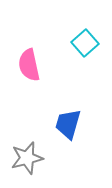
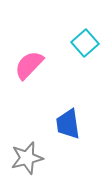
pink semicircle: rotated 56 degrees clockwise
blue trapezoid: rotated 24 degrees counterclockwise
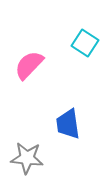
cyan square: rotated 16 degrees counterclockwise
gray star: rotated 20 degrees clockwise
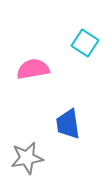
pink semicircle: moved 4 px right, 4 px down; rotated 36 degrees clockwise
gray star: rotated 16 degrees counterclockwise
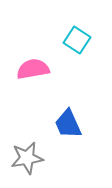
cyan square: moved 8 px left, 3 px up
blue trapezoid: rotated 16 degrees counterclockwise
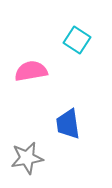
pink semicircle: moved 2 px left, 2 px down
blue trapezoid: rotated 16 degrees clockwise
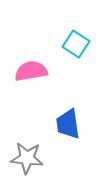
cyan square: moved 1 px left, 4 px down
gray star: rotated 16 degrees clockwise
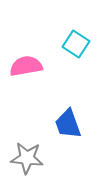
pink semicircle: moved 5 px left, 5 px up
blue trapezoid: rotated 12 degrees counterclockwise
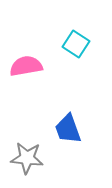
blue trapezoid: moved 5 px down
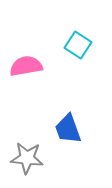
cyan square: moved 2 px right, 1 px down
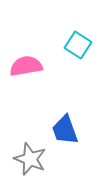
blue trapezoid: moved 3 px left, 1 px down
gray star: moved 3 px right, 1 px down; rotated 16 degrees clockwise
